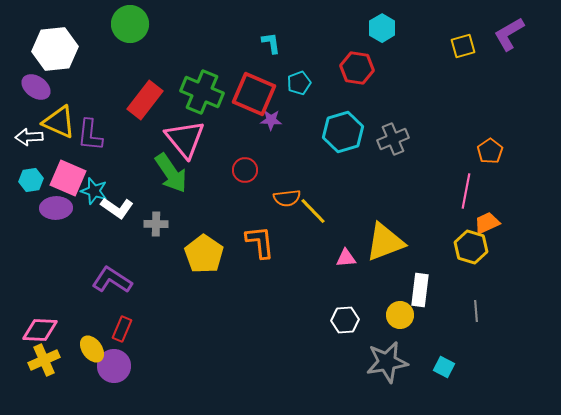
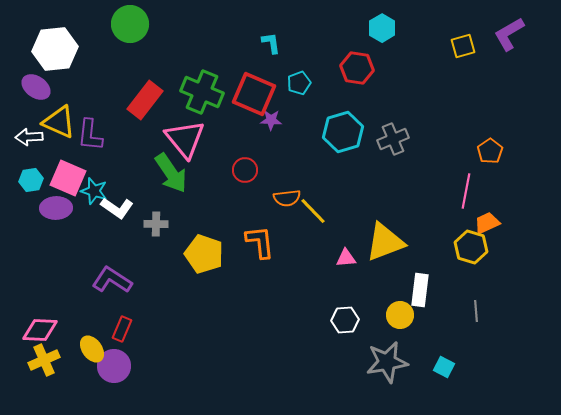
yellow pentagon at (204, 254): rotated 15 degrees counterclockwise
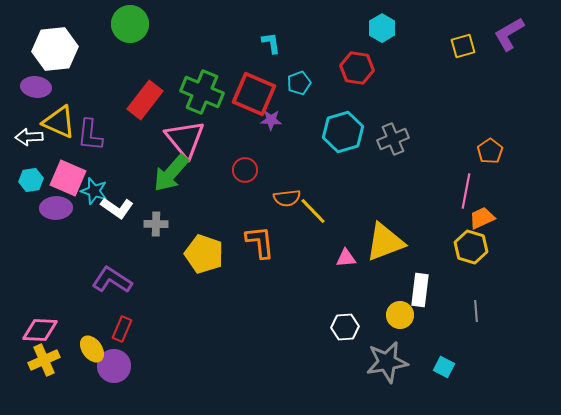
purple ellipse at (36, 87): rotated 28 degrees counterclockwise
green arrow at (171, 173): rotated 75 degrees clockwise
orange trapezoid at (487, 223): moved 5 px left, 5 px up
white hexagon at (345, 320): moved 7 px down
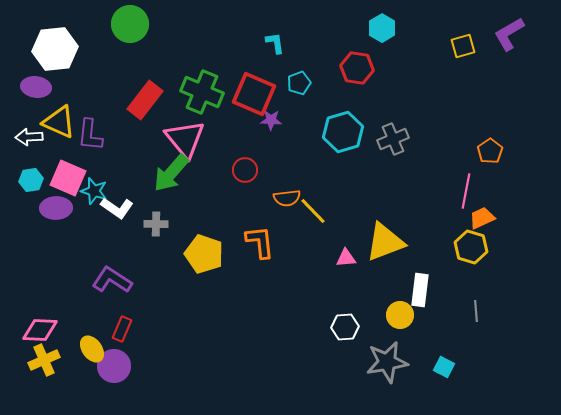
cyan L-shape at (271, 43): moved 4 px right
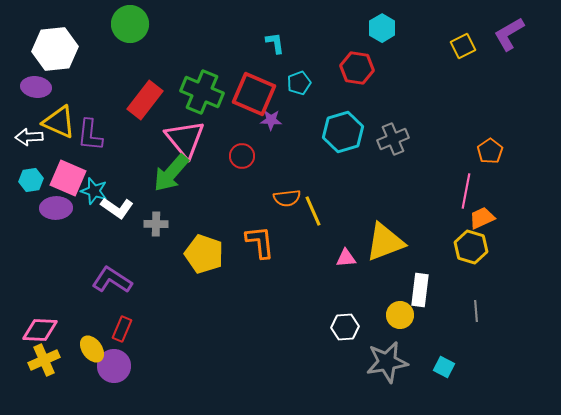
yellow square at (463, 46): rotated 10 degrees counterclockwise
red circle at (245, 170): moved 3 px left, 14 px up
yellow line at (313, 211): rotated 20 degrees clockwise
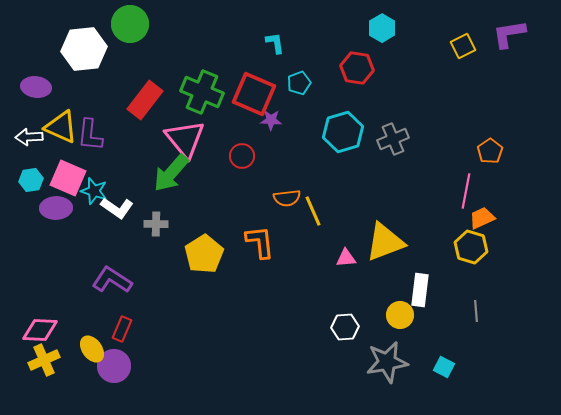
purple L-shape at (509, 34): rotated 21 degrees clockwise
white hexagon at (55, 49): moved 29 px right
yellow triangle at (59, 122): moved 2 px right, 5 px down
yellow pentagon at (204, 254): rotated 21 degrees clockwise
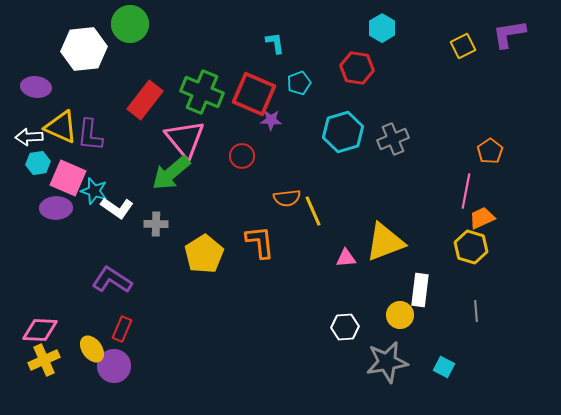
green arrow at (171, 173): rotated 9 degrees clockwise
cyan hexagon at (31, 180): moved 7 px right, 17 px up
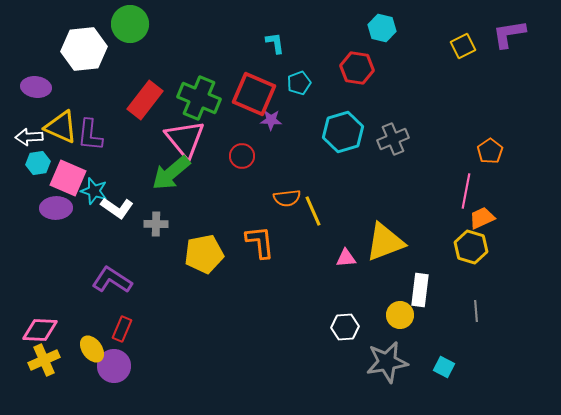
cyan hexagon at (382, 28): rotated 16 degrees counterclockwise
green cross at (202, 92): moved 3 px left, 6 px down
yellow pentagon at (204, 254): rotated 21 degrees clockwise
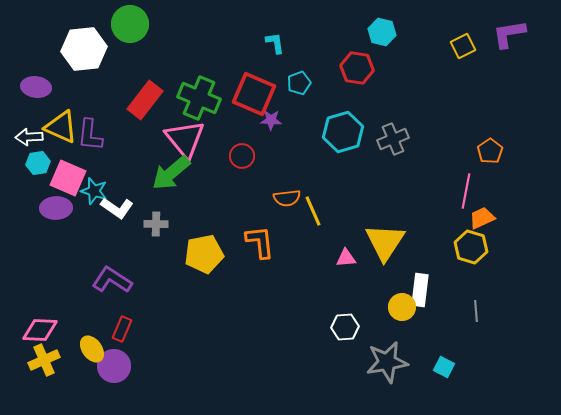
cyan hexagon at (382, 28): moved 4 px down
yellow triangle at (385, 242): rotated 36 degrees counterclockwise
yellow circle at (400, 315): moved 2 px right, 8 px up
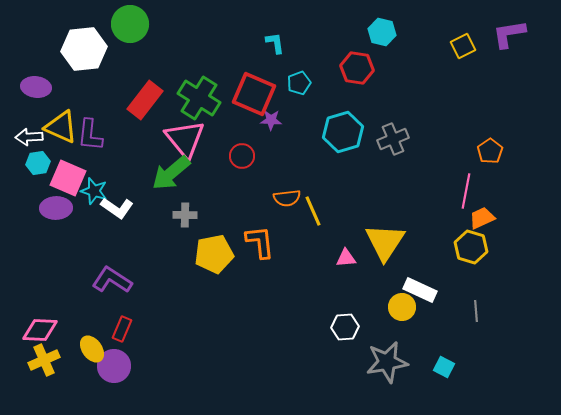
green cross at (199, 98): rotated 9 degrees clockwise
gray cross at (156, 224): moved 29 px right, 9 px up
yellow pentagon at (204, 254): moved 10 px right
white rectangle at (420, 290): rotated 72 degrees counterclockwise
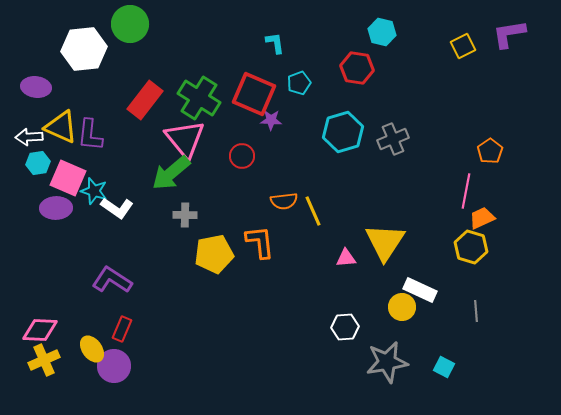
orange semicircle at (287, 198): moved 3 px left, 3 px down
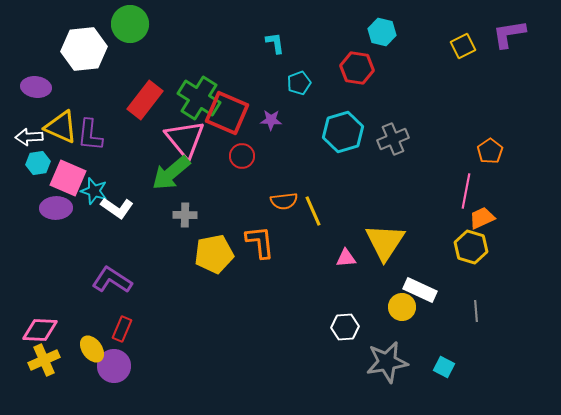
red square at (254, 94): moved 27 px left, 19 px down
